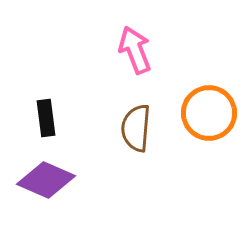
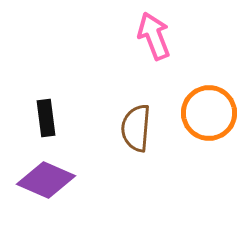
pink arrow: moved 19 px right, 14 px up
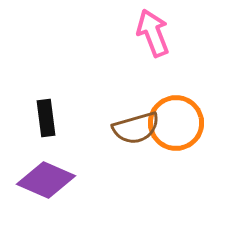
pink arrow: moved 1 px left, 3 px up
orange circle: moved 33 px left, 10 px down
brown semicircle: rotated 111 degrees counterclockwise
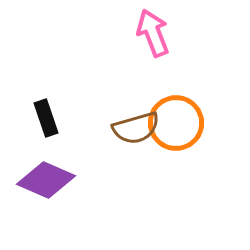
black rectangle: rotated 12 degrees counterclockwise
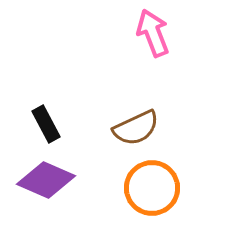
black rectangle: moved 6 px down; rotated 9 degrees counterclockwise
orange circle: moved 24 px left, 65 px down
brown semicircle: rotated 9 degrees counterclockwise
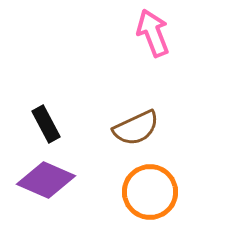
orange circle: moved 2 px left, 4 px down
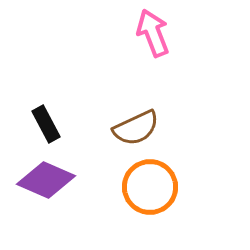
orange circle: moved 5 px up
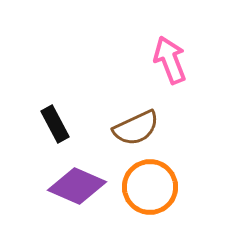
pink arrow: moved 17 px right, 27 px down
black rectangle: moved 9 px right
purple diamond: moved 31 px right, 6 px down
